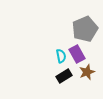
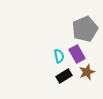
cyan semicircle: moved 2 px left
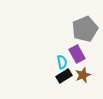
cyan semicircle: moved 3 px right, 6 px down
brown star: moved 4 px left, 3 px down
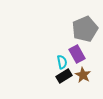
brown star: rotated 21 degrees counterclockwise
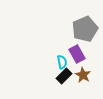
black rectangle: rotated 14 degrees counterclockwise
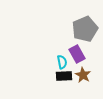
black rectangle: rotated 42 degrees clockwise
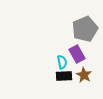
brown star: moved 1 px right
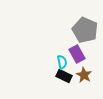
gray pentagon: moved 1 px down; rotated 25 degrees counterclockwise
black rectangle: rotated 28 degrees clockwise
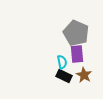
gray pentagon: moved 9 px left, 3 px down
purple rectangle: rotated 24 degrees clockwise
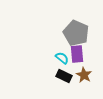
cyan semicircle: moved 4 px up; rotated 40 degrees counterclockwise
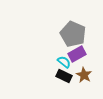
gray pentagon: moved 3 px left, 1 px down
purple rectangle: rotated 66 degrees clockwise
cyan semicircle: moved 2 px right, 4 px down
